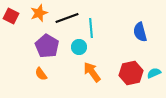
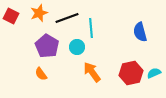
cyan circle: moved 2 px left
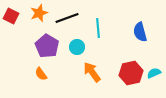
cyan line: moved 7 px right
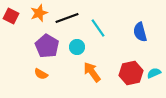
cyan line: rotated 30 degrees counterclockwise
orange semicircle: rotated 24 degrees counterclockwise
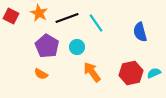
orange star: rotated 24 degrees counterclockwise
cyan line: moved 2 px left, 5 px up
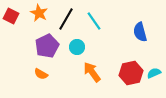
black line: moved 1 px left, 1 px down; rotated 40 degrees counterclockwise
cyan line: moved 2 px left, 2 px up
purple pentagon: rotated 15 degrees clockwise
